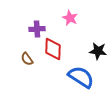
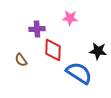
pink star: rotated 21 degrees counterclockwise
red diamond: moved 1 px down
brown semicircle: moved 6 px left, 1 px down
blue semicircle: moved 2 px left, 4 px up
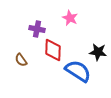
pink star: rotated 21 degrees clockwise
purple cross: rotated 14 degrees clockwise
black star: moved 1 px down
blue semicircle: moved 1 px left, 2 px up
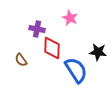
red diamond: moved 1 px left, 2 px up
blue semicircle: moved 2 px left, 1 px up; rotated 24 degrees clockwise
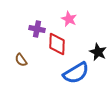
pink star: moved 1 px left, 1 px down
red diamond: moved 5 px right, 4 px up
black star: rotated 18 degrees clockwise
blue semicircle: moved 3 px down; rotated 92 degrees clockwise
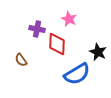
blue semicircle: moved 1 px right, 1 px down
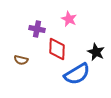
red diamond: moved 5 px down
black star: moved 2 px left
brown semicircle: rotated 40 degrees counterclockwise
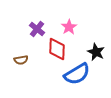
pink star: moved 8 px down; rotated 14 degrees clockwise
purple cross: rotated 28 degrees clockwise
brown semicircle: rotated 24 degrees counterclockwise
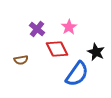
red diamond: rotated 30 degrees counterclockwise
blue semicircle: rotated 24 degrees counterclockwise
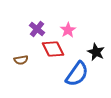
pink star: moved 1 px left, 3 px down
red diamond: moved 4 px left
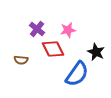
pink star: rotated 21 degrees clockwise
brown semicircle: rotated 16 degrees clockwise
